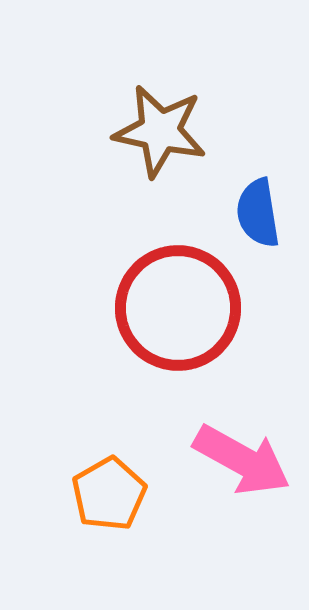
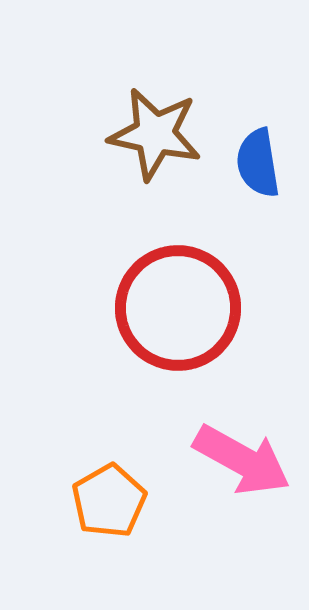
brown star: moved 5 px left, 3 px down
blue semicircle: moved 50 px up
orange pentagon: moved 7 px down
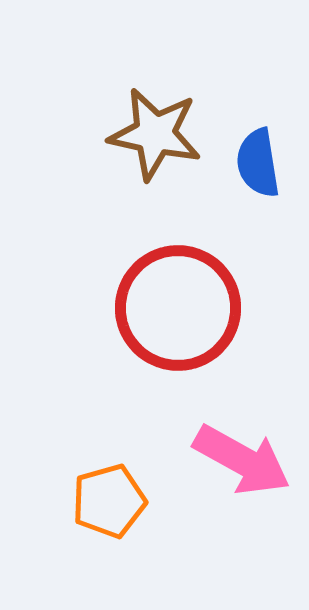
orange pentagon: rotated 14 degrees clockwise
